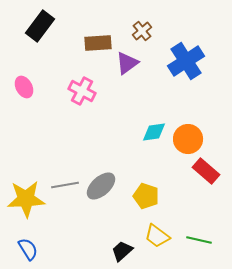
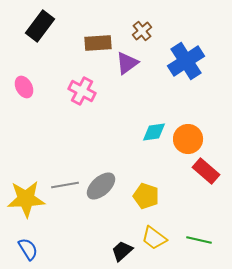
yellow trapezoid: moved 3 px left, 2 px down
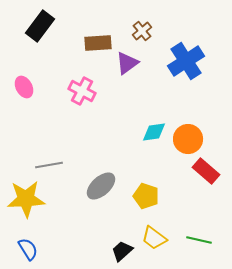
gray line: moved 16 px left, 20 px up
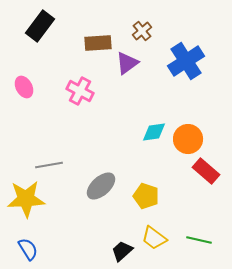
pink cross: moved 2 px left
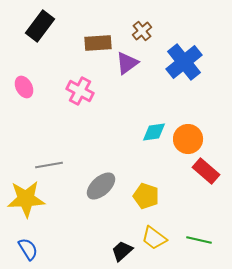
blue cross: moved 2 px left, 1 px down; rotated 6 degrees counterclockwise
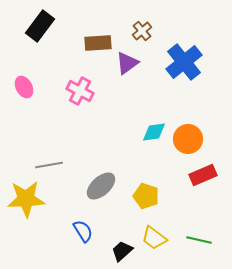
red rectangle: moved 3 px left, 4 px down; rotated 64 degrees counterclockwise
blue semicircle: moved 55 px right, 18 px up
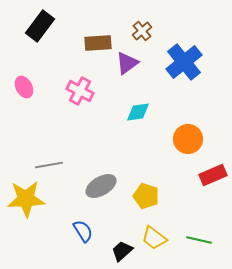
cyan diamond: moved 16 px left, 20 px up
red rectangle: moved 10 px right
gray ellipse: rotated 12 degrees clockwise
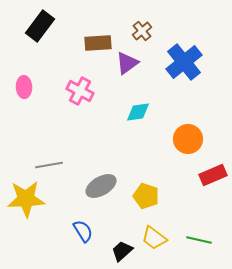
pink ellipse: rotated 25 degrees clockwise
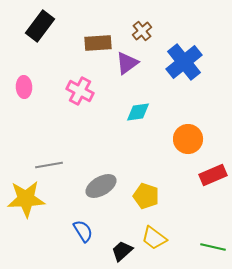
green line: moved 14 px right, 7 px down
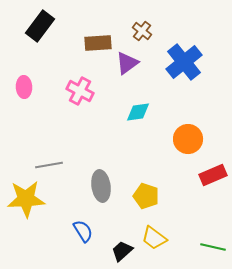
brown cross: rotated 12 degrees counterclockwise
gray ellipse: rotated 68 degrees counterclockwise
